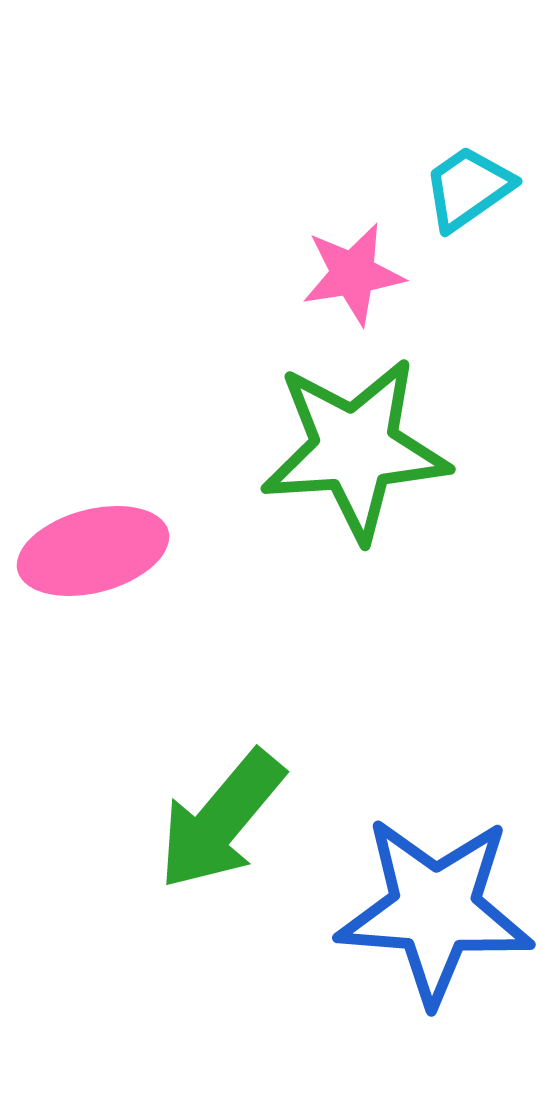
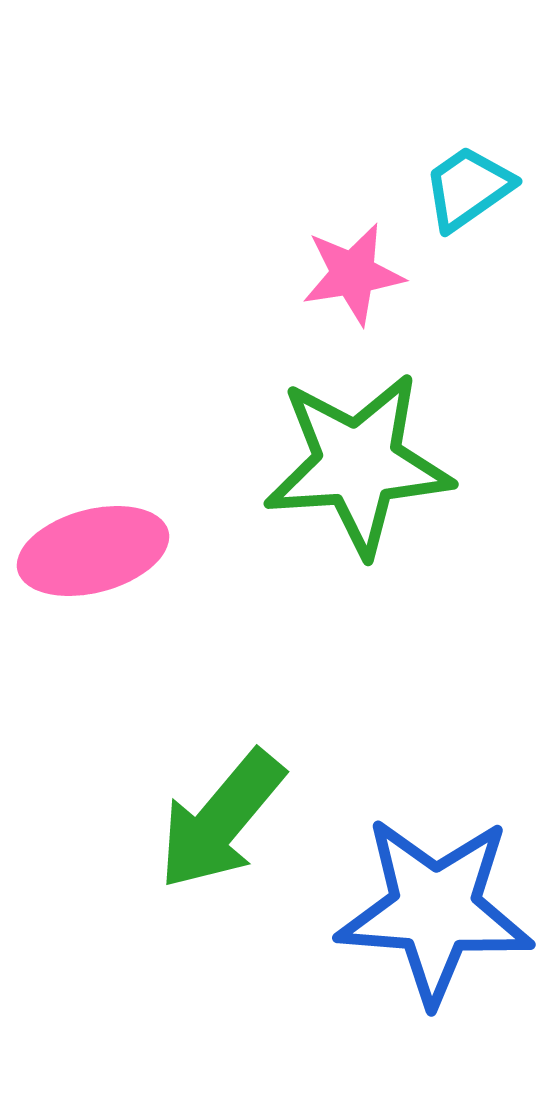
green star: moved 3 px right, 15 px down
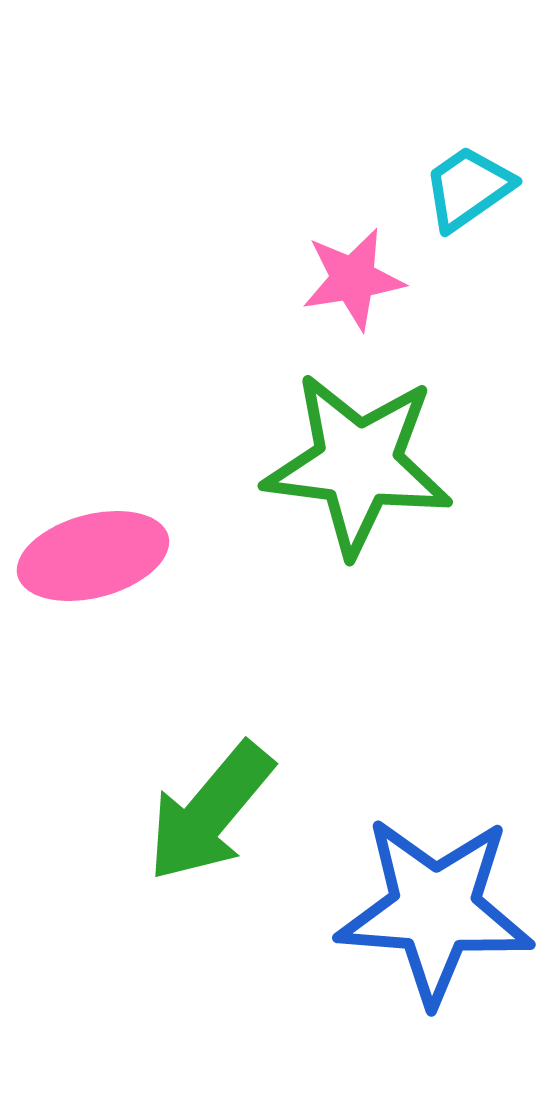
pink star: moved 5 px down
green star: rotated 11 degrees clockwise
pink ellipse: moved 5 px down
green arrow: moved 11 px left, 8 px up
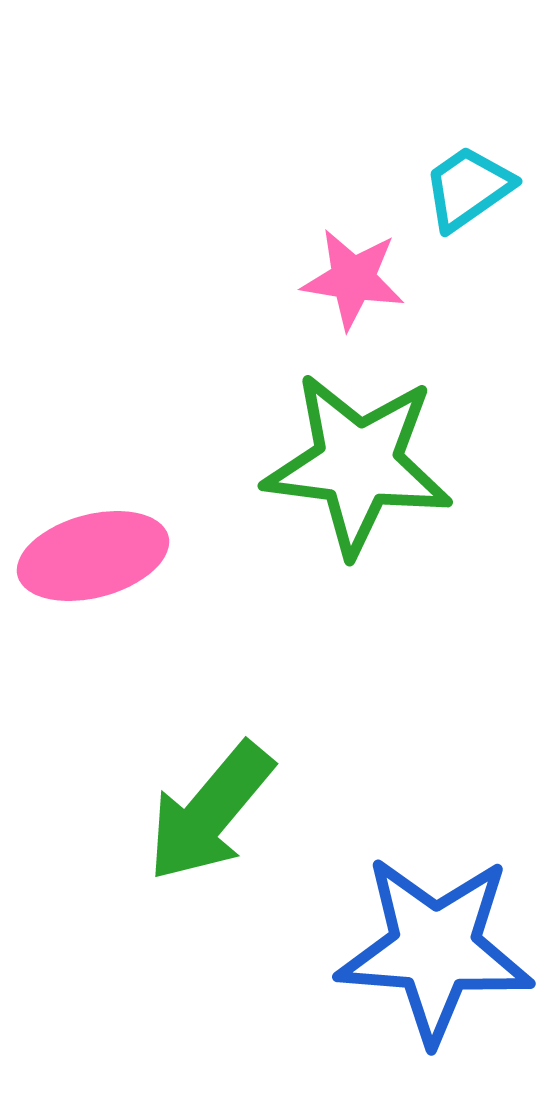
pink star: rotated 18 degrees clockwise
blue star: moved 39 px down
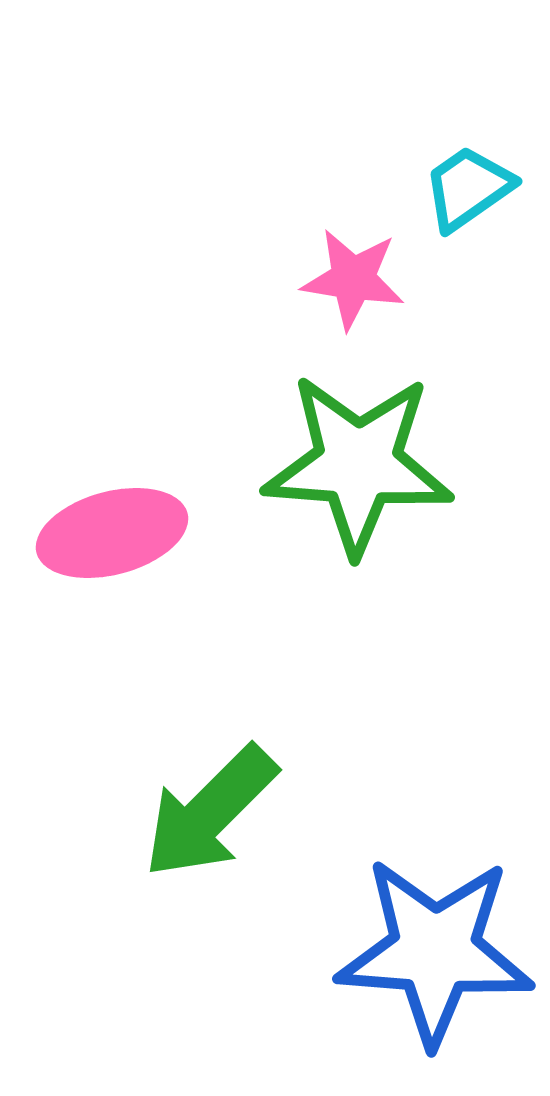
green star: rotated 3 degrees counterclockwise
pink ellipse: moved 19 px right, 23 px up
green arrow: rotated 5 degrees clockwise
blue star: moved 2 px down
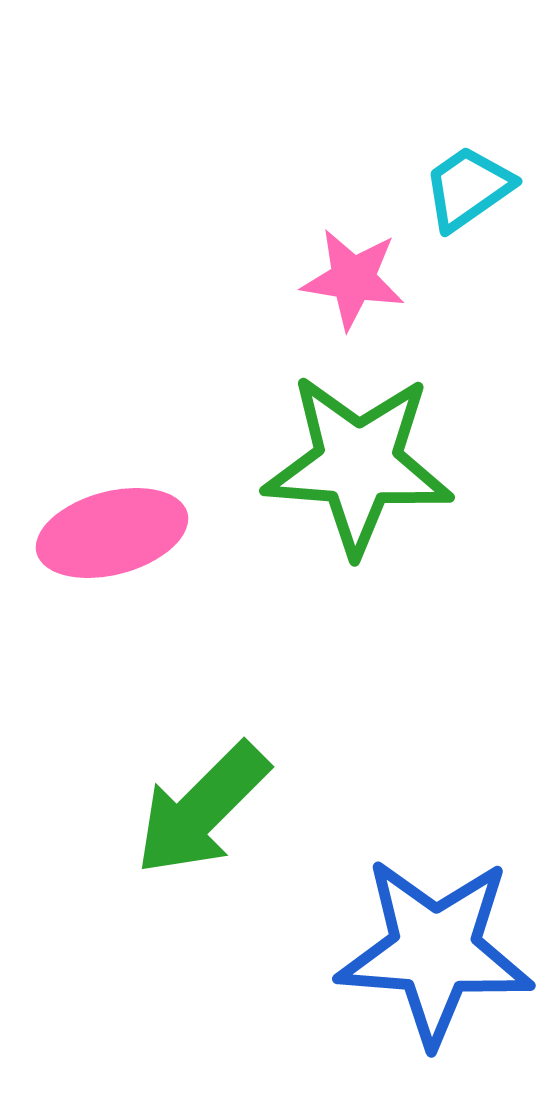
green arrow: moved 8 px left, 3 px up
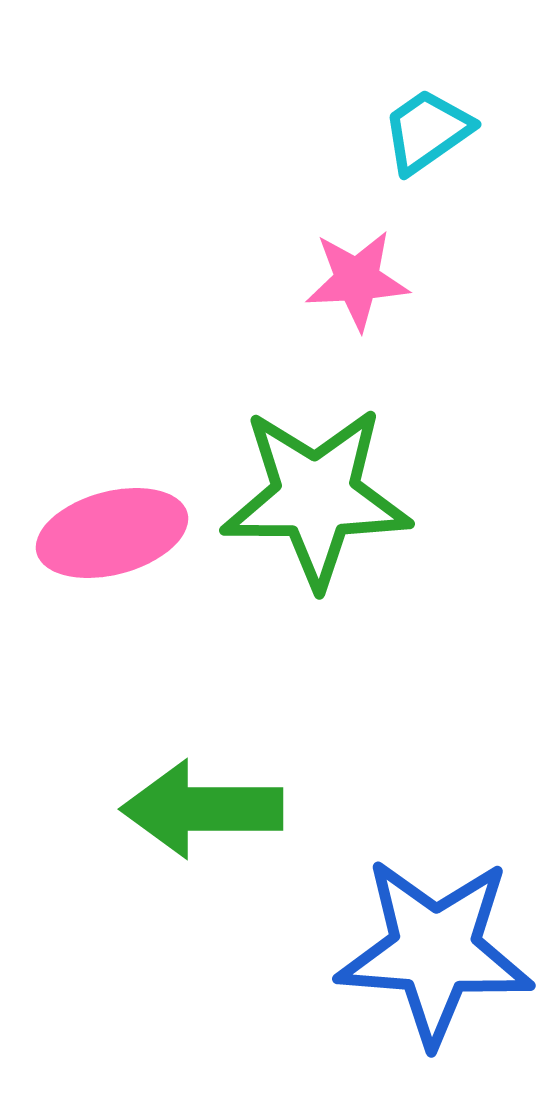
cyan trapezoid: moved 41 px left, 57 px up
pink star: moved 4 px right, 1 px down; rotated 12 degrees counterclockwise
green star: moved 42 px left, 33 px down; rotated 4 degrees counterclockwise
green arrow: rotated 45 degrees clockwise
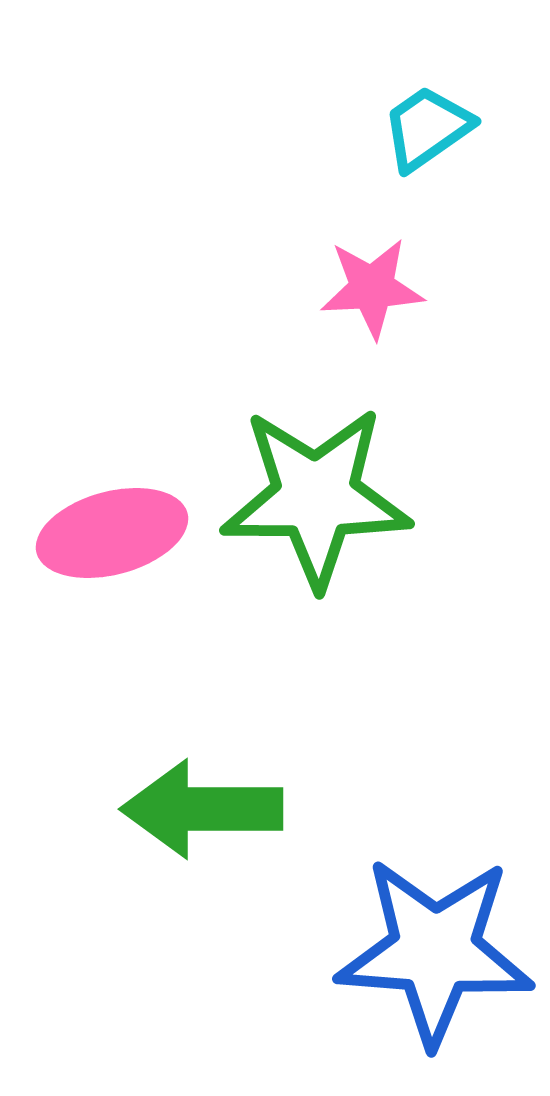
cyan trapezoid: moved 3 px up
pink star: moved 15 px right, 8 px down
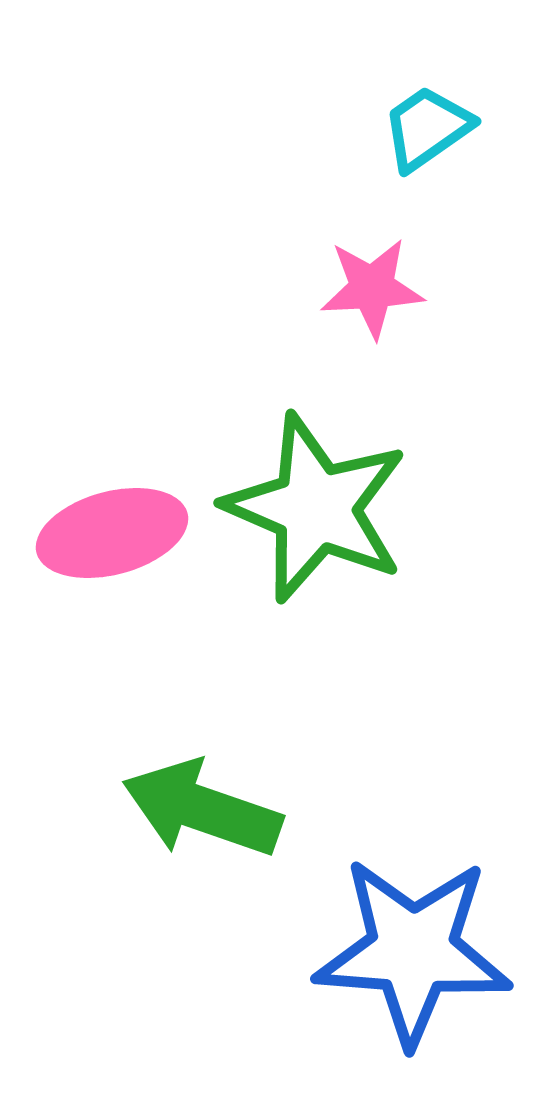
green star: moved 11 px down; rotated 23 degrees clockwise
green arrow: rotated 19 degrees clockwise
blue star: moved 22 px left
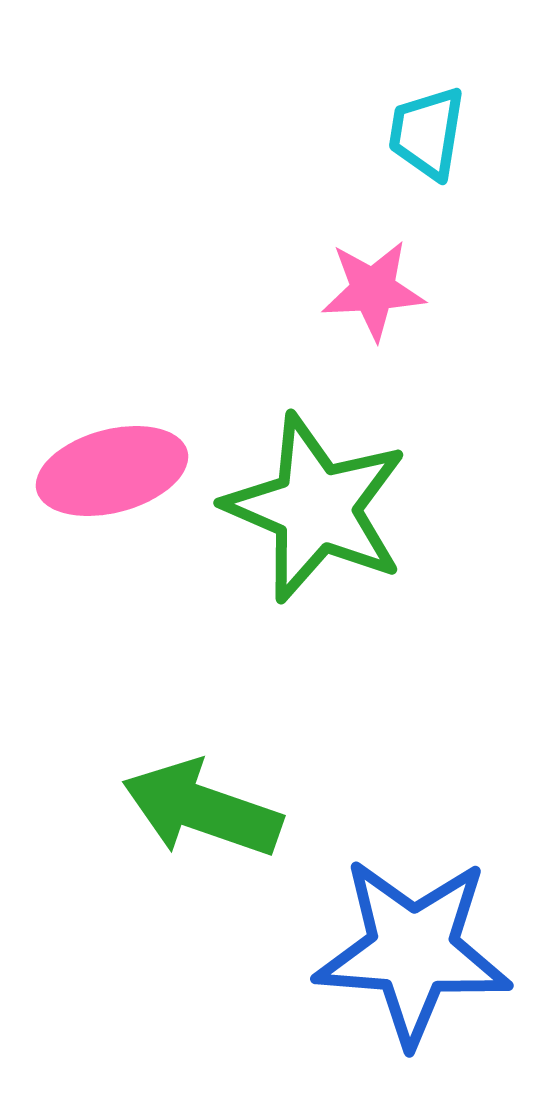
cyan trapezoid: moved 5 px down; rotated 46 degrees counterclockwise
pink star: moved 1 px right, 2 px down
pink ellipse: moved 62 px up
